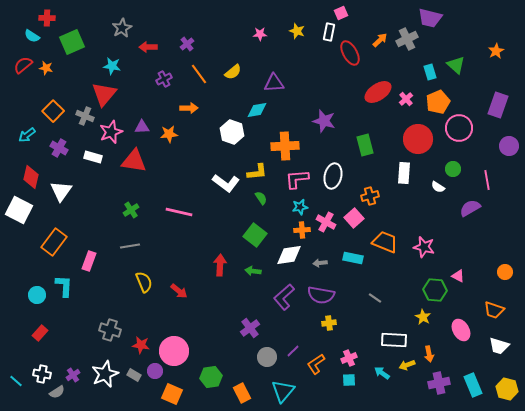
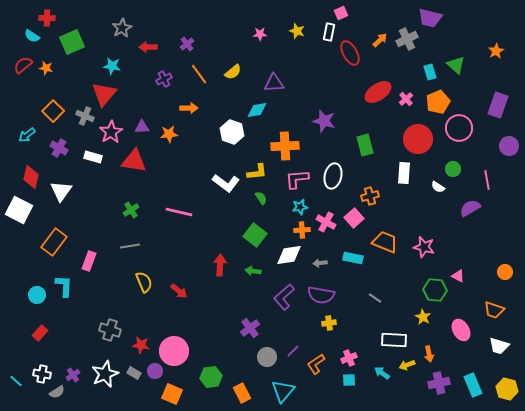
pink star at (111, 132): rotated 10 degrees counterclockwise
gray rectangle at (134, 375): moved 2 px up
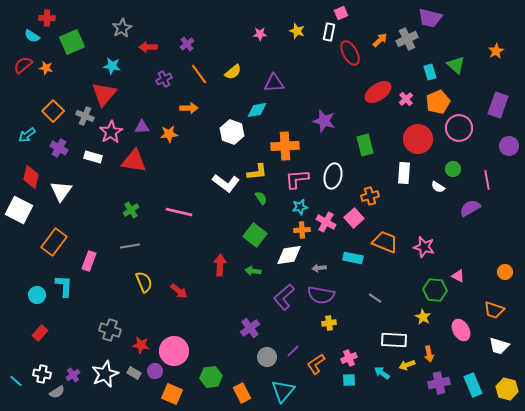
gray arrow at (320, 263): moved 1 px left, 5 px down
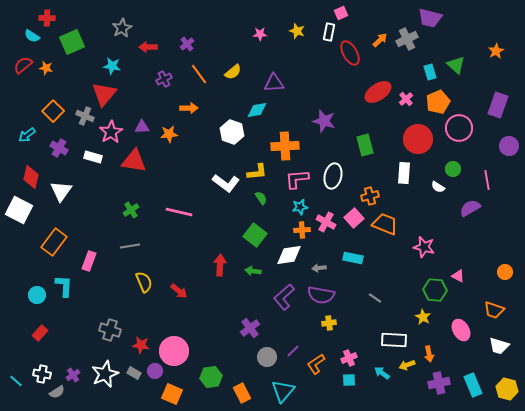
orange trapezoid at (385, 242): moved 18 px up
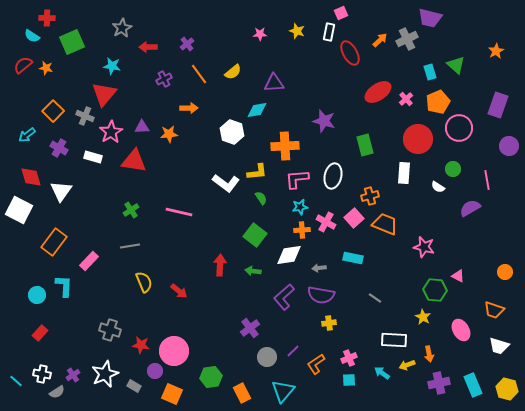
red diamond at (31, 177): rotated 30 degrees counterclockwise
pink rectangle at (89, 261): rotated 24 degrees clockwise
gray rectangle at (134, 373): moved 13 px down
